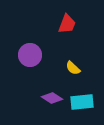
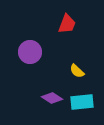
purple circle: moved 3 px up
yellow semicircle: moved 4 px right, 3 px down
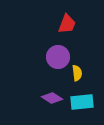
purple circle: moved 28 px right, 5 px down
yellow semicircle: moved 2 px down; rotated 140 degrees counterclockwise
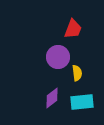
red trapezoid: moved 6 px right, 5 px down
purple diamond: rotated 70 degrees counterclockwise
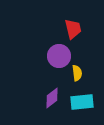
red trapezoid: rotated 35 degrees counterclockwise
purple circle: moved 1 px right, 1 px up
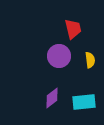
yellow semicircle: moved 13 px right, 13 px up
cyan rectangle: moved 2 px right
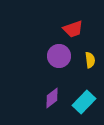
red trapezoid: rotated 85 degrees clockwise
cyan rectangle: rotated 40 degrees counterclockwise
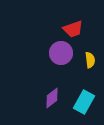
purple circle: moved 2 px right, 3 px up
cyan rectangle: rotated 15 degrees counterclockwise
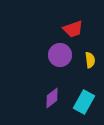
purple circle: moved 1 px left, 2 px down
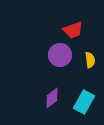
red trapezoid: moved 1 px down
